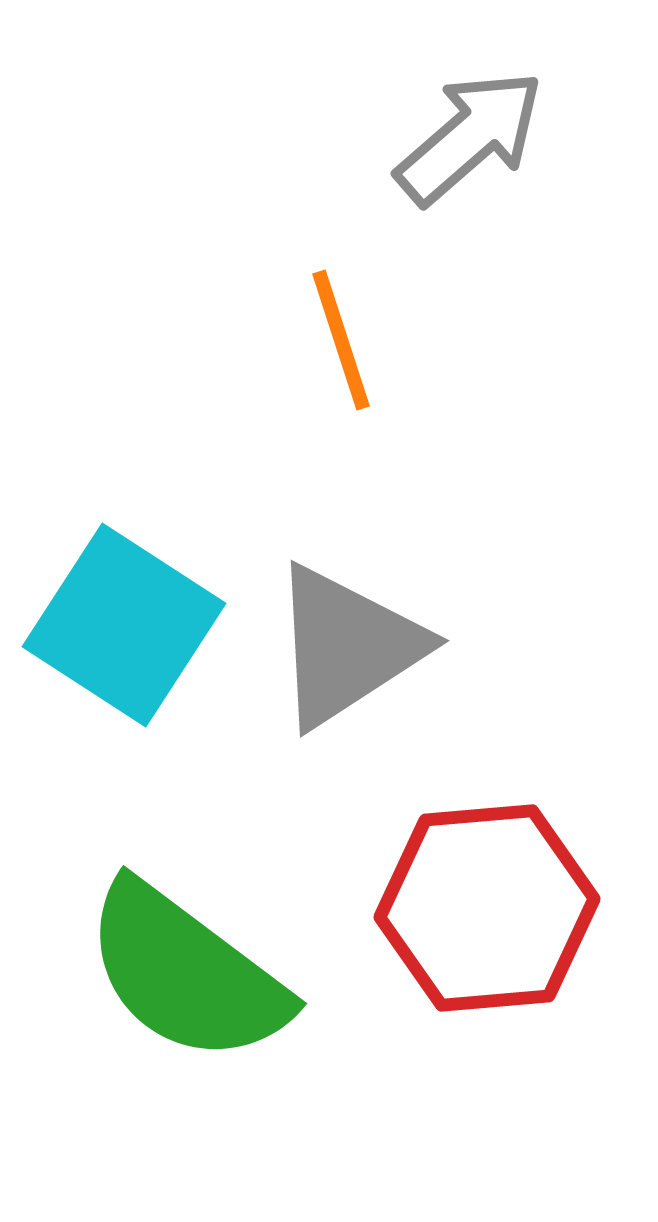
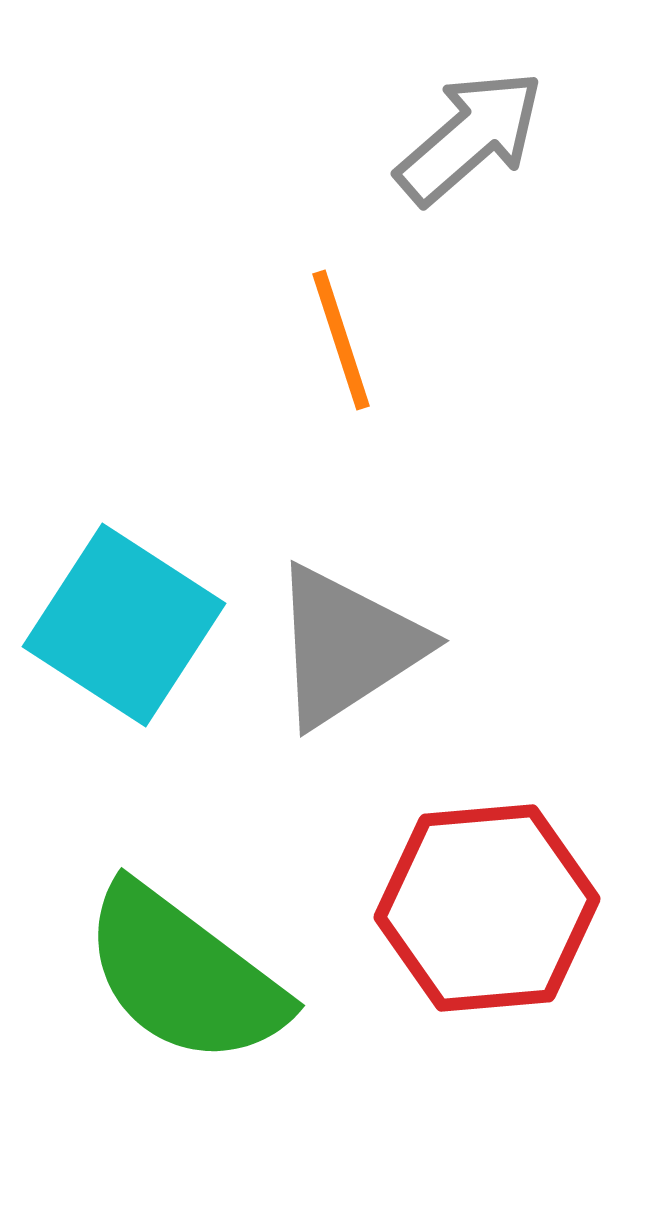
green semicircle: moved 2 px left, 2 px down
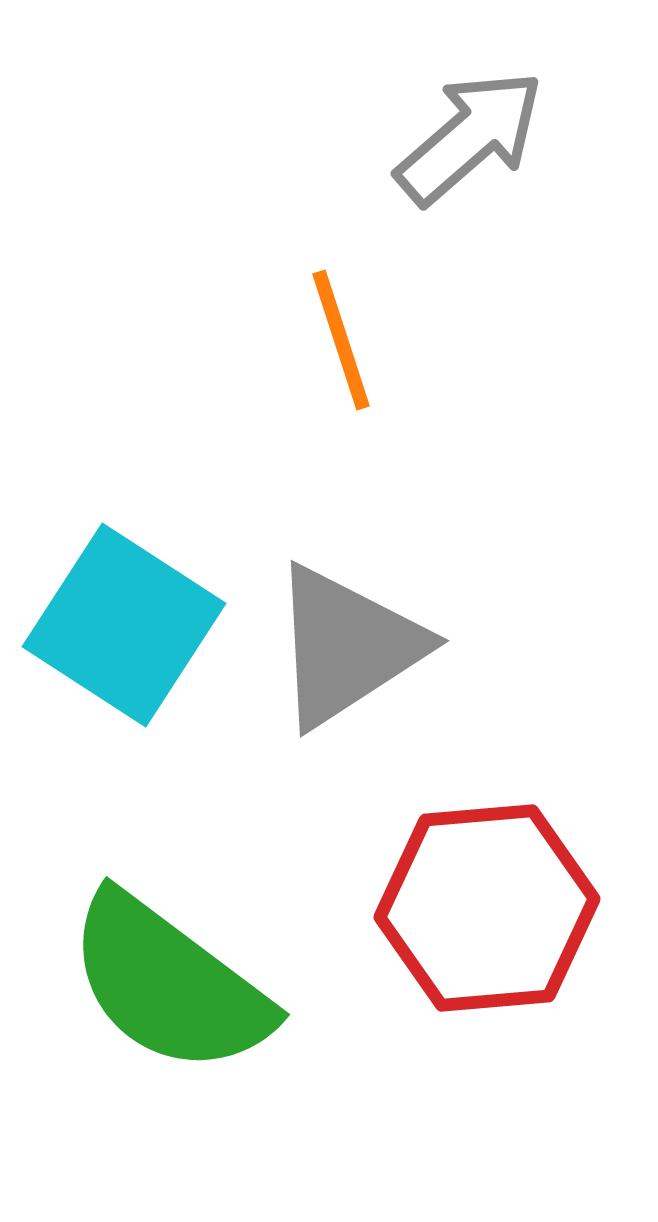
green semicircle: moved 15 px left, 9 px down
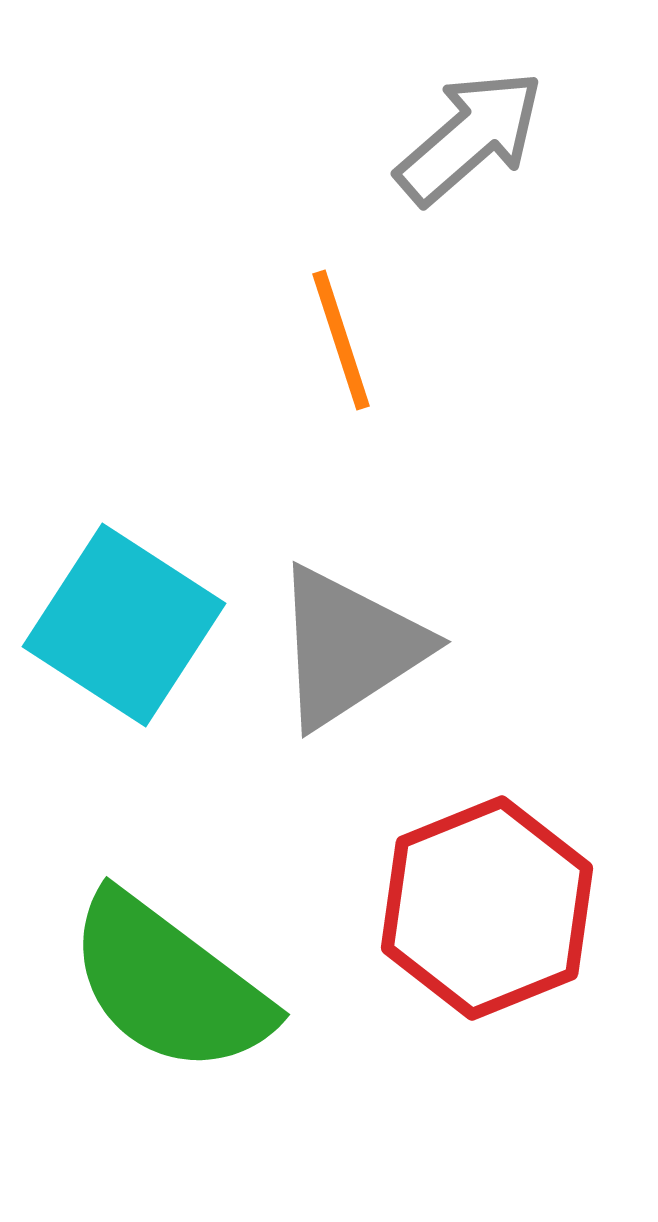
gray triangle: moved 2 px right, 1 px down
red hexagon: rotated 17 degrees counterclockwise
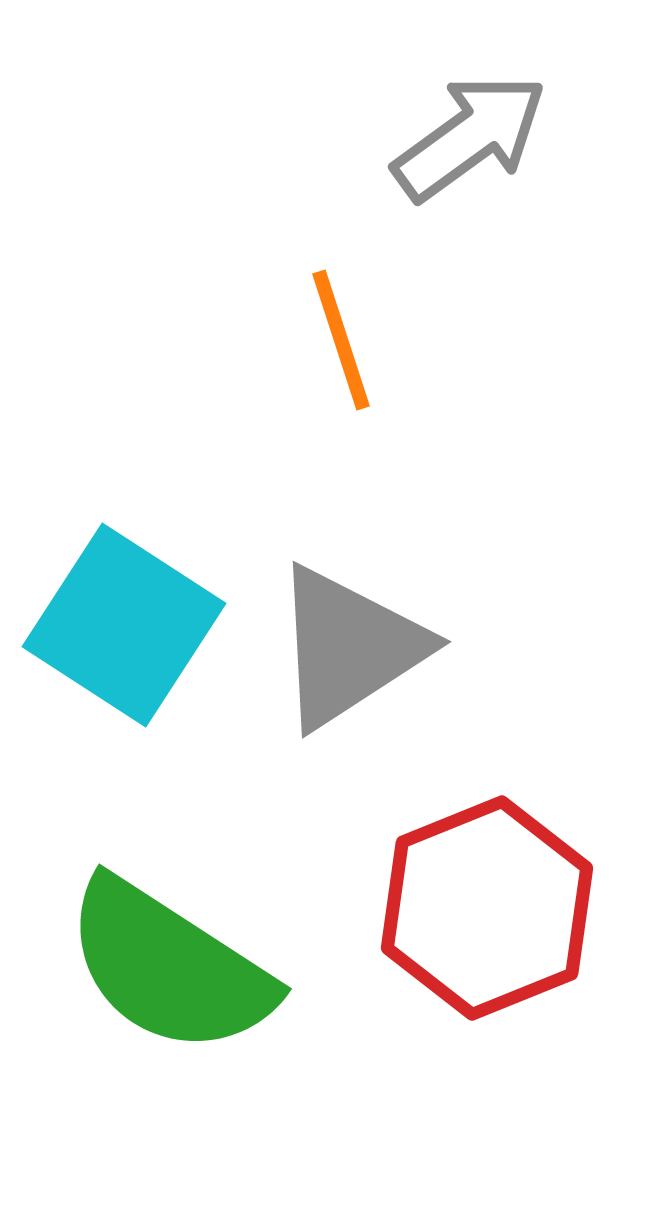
gray arrow: rotated 5 degrees clockwise
green semicircle: moved 17 px up; rotated 4 degrees counterclockwise
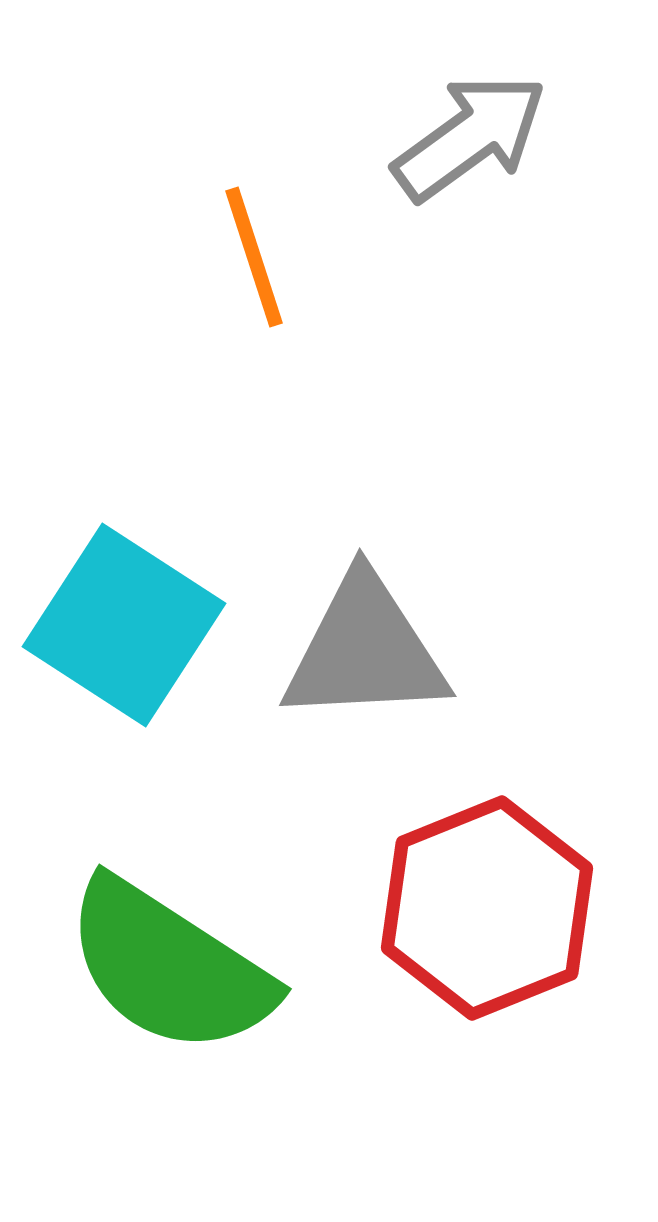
orange line: moved 87 px left, 83 px up
gray triangle: moved 16 px right, 3 px down; rotated 30 degrees clockwise
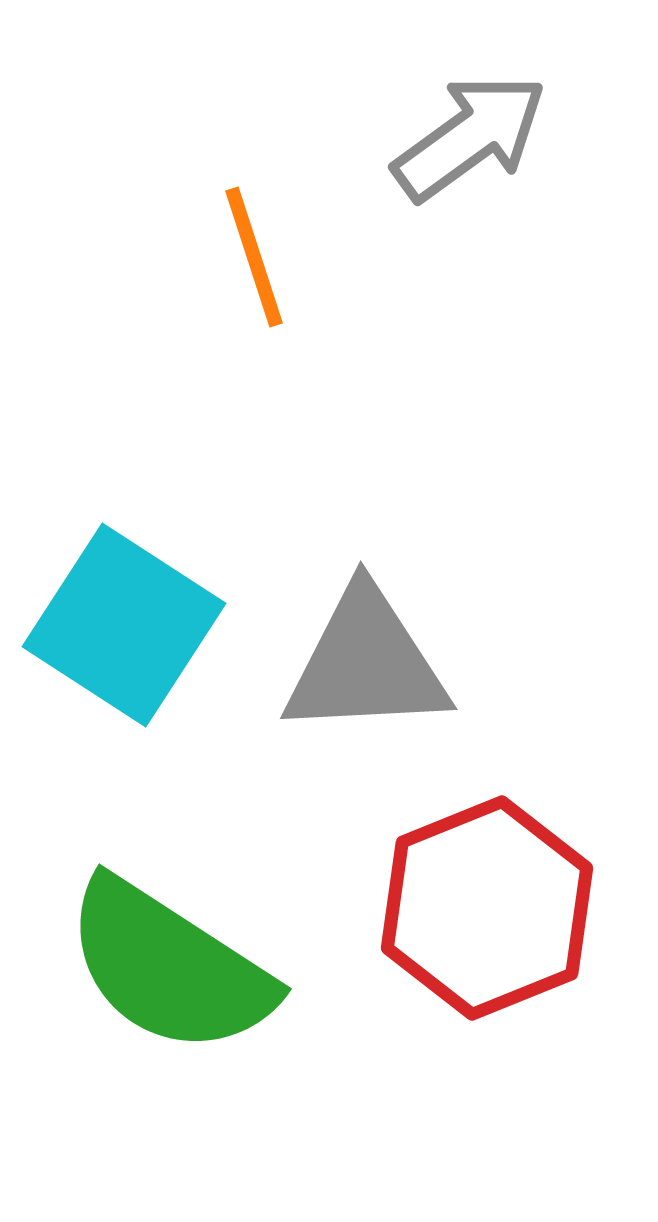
gray triangle: moved 1 px right, 13 px down
